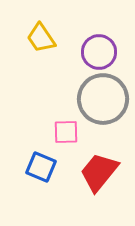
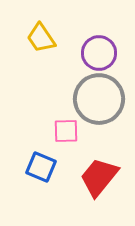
purple circle: moved 1 px down
gray circle: moved 4 px left
pink square: moved 1 px up
red trapezoid: moved 5 px down
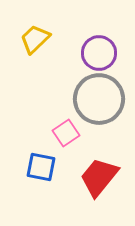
yellow trapezoid: moved 6 px left, 1 px down; rotated 80 degrees clockwise
pink square: moved 2 px down; rotated 32 degrees counterclockwise
blue square: rotated 12 degrees counterclockwise
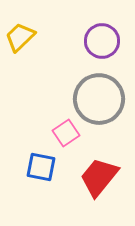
yellow trapezoid: moved 15 px left, 2 px up
purple circle: moved 3 px right, 12 px up
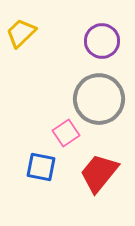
yellow trapezoid: moved 1 px right, 4 px up
red trapezoid: moved 4 px up
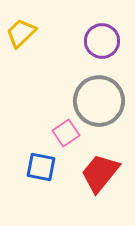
gray circle: moved 2 px down
red trapezoid: moved 1 px right
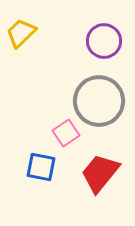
purple circle: moved 2 px right
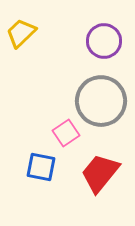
gray circle: moved 2 px right
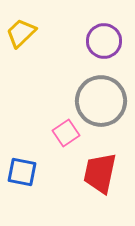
blue square: moved 19 px left, 5 px down
red trapezoid: rotated 27 degrees counterclockwise
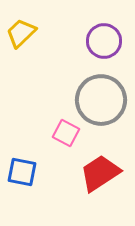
gray circle: moved 1 px up
pink square: rotated 28 degrees counterclockwise
red trapezoid: rotated 45 degrees clockwise
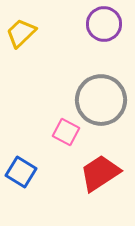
purple circle: moved 17 px up
pink square: moved 1 px up
blue square: moved 1 px left; rotated 20 degrees clockwise
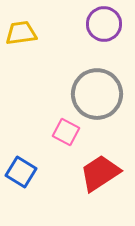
yellow trapezoid: rotated 36 degrees clockwise
gray circle: moved 4 px left, 6 px up
